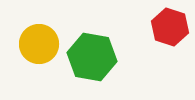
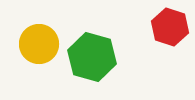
green hexagon: rotated 6 degrees clockwise
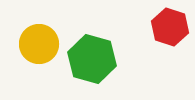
green hexagon: moved 2 px down
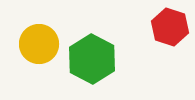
green hexagon: rotated 12 degrees clockwise
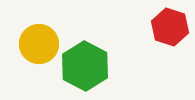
green hexagon: moved 7 px left, 7 px down
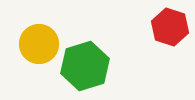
green hexagon: rotated 15 degrees clockwise
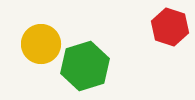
yellow circle: moved 2 px right
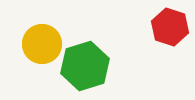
yellow circle: moved 1 px right
